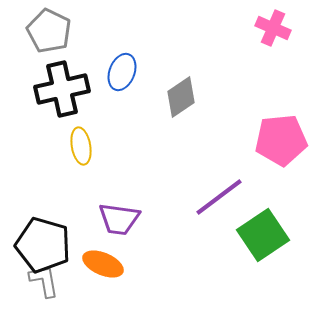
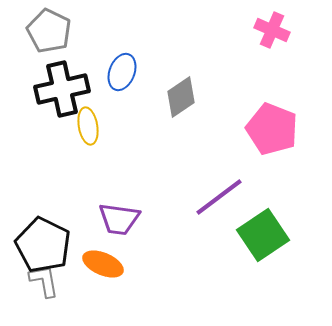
pink cross: moved 1 px left, 2 px down
pink pentagon: moved 9 px left, 11 px up; rotated 27 degrees clockwise
yellow ellipse: moved 7 px right, 20 px up
black pentagon: rotated 10 degrees clockwise
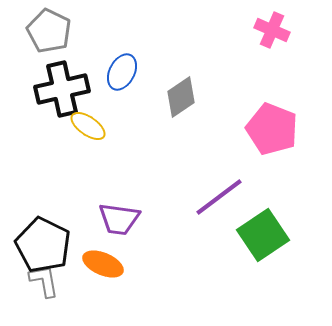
blue ellipse: rotated 6 degrees clockwise
yellow ellipse: rotated 45 degrees counterclockwise
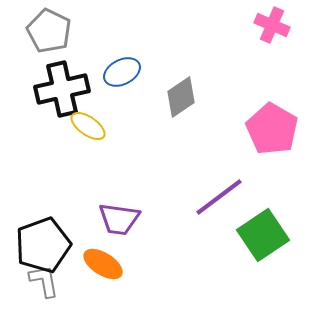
pink cross: moved 5 px up
blue ellipse: rotated 36 degrees clockwise
pink pentagon: rotated 9 degrees clockwise
black pentagon: rotated 26 degrees clockwise
orange ellipse: rotated 9 degrees clockwise
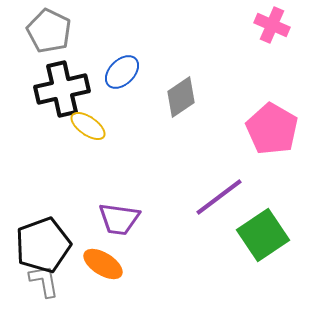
blue ellipse: rotated 18 degrees counterclockwise
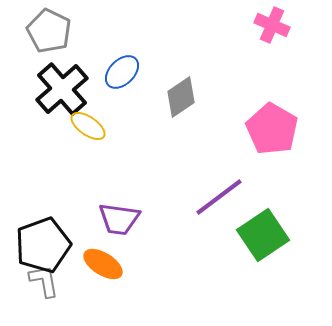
black cross: rotated 28 degrees counterclockwise
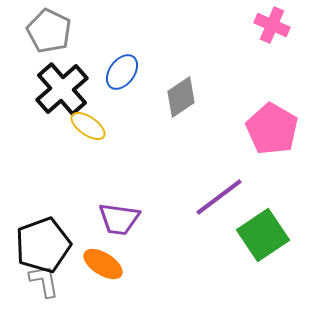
blue ellipse: rotated 9 degrees counterclockwise
